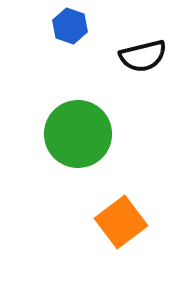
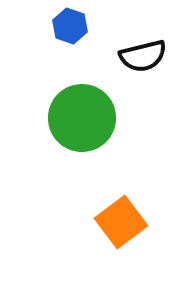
green circle: moved 4 px right, 16 px up
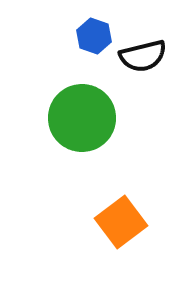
blue hexagon: moved 24 px right, 10 px down
